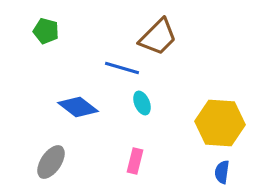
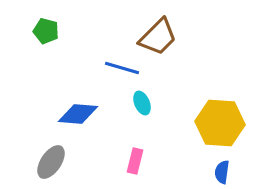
blue diamond: moved 7 px down; rotated 33 degrees counterclockwise
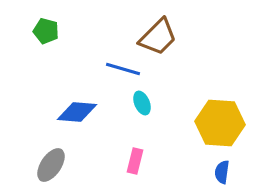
blue line: moved 1 px right, 1 px down
blue diamond: moved 1 px left, 2 px up
gray ellipse: moved 3 px down
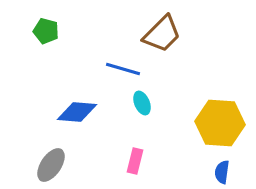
brown trapezoid: moved 4 px right, 3 px up
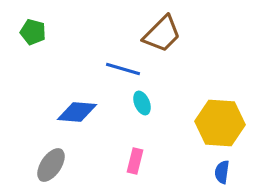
green pentagon: moved 13 px left, 1 px down
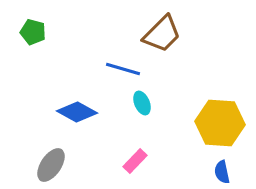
blue diamond: rotated 24 degrees clockwise
pink rectangle: rotated 30 degrees clockwise
blue semicircle: rotated 20 degrees counterclockwise
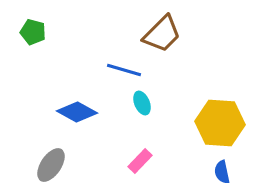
blue line: moved 1 px right, 1 px down
pink rectangle: moved 5 px right
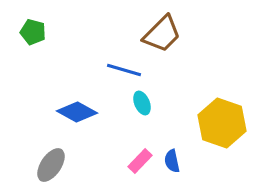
yellow hexagon: moved 2 px right; rotated 15 degrees clockwise
blue semicircle: moved 50 px left, 11 px up
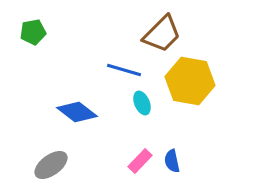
green pentagon: rotated 25 degrees counterclockwise
blue diamond: rotated 9 degrees clockwise
yellow hexagon: moved 32 px left, 42 px up; rotated 9 degrees counterclockwise
gray ellipse: rotated 20 degrees clockwise
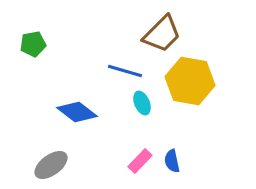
green pentagon: moved 12 px down
blue line: moved 1 px right, 1 px down
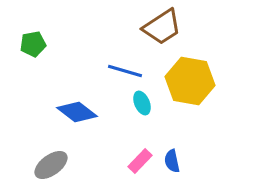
brown trapezoid: moved 7 px up; rotated 12 degrees clockwise
